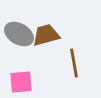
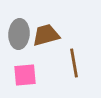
gray ellipse: rotated 64 degrees clockwise
pink square: moved 4 px right, 7 px up
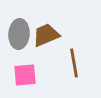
brown trapezoid: rotated 8 degrees counterclockwise
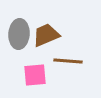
brown line: moved 6 px left, 2 px up; rotated 76 degrees counterclockwise
pink square: moved 10 px right
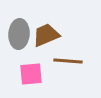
pink square: moved 4 px left, 1 px up
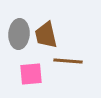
brown trapezoid: rotated 80 degrees counterclockwise
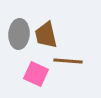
pink square: moved 5 px right; rotated 30 degrees clockwise
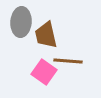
gray ellipse: moved 2 px right, 12 px up
pink square: moved 8 px right, 2 px up; rotated 10 degrees clockwise
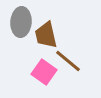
brown line: rotated 36 degrees clockwise
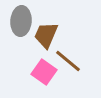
gray ellipse: moved 1 px up
brown trapezoid: rotated 36 degrees clockwise
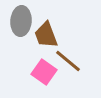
brown trapezoid: rotated 44 degrees counterclockwise
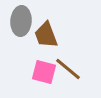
brown line: moved 8 px down
pink square: rotated 20 degrees counterclockwise
